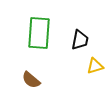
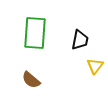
green rectangle: moved 4 px left
yellow triangle: rotated 36 degrees counterclockwise
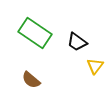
green rectangle: rotated 60 degrees counterclockwise
black trapezoid: moved 3 px left, 2 px down; rotated 115 degrees clockwise
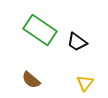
green rectangle: moved 5 px right, 3 px up
yellow triangle: moved 10 px left, 17 px down
